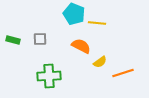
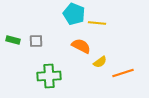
gray square: moved 4 px left, 2 px down
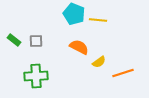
yellow line: moved 1 px right, 3 px up
green rectangle: moved 1 px right; rotated 24 degrees clockwise
orange semicircle: moved 2 px left, 1 px down
yellow semicircle: moved 1 px left
green cross: moved 13 px left
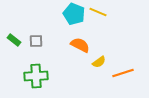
yellow line: moved 8 px up; rotated 18 degrees clockwise
orange semicircle: moved 1 px right, 2 px up
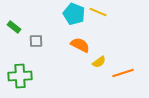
green rectangle: moved 13 px up
green cross: moved 16 px left
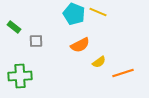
orange semicircle: rotated 126 degrees clockwise
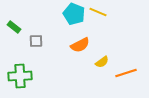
yellow semicircle: moved 3 px right
orange line: moved 3 px right
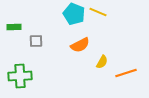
green rectangle: rotated 40 degrees counterclockwise
yellow semicircle: rotated 24 degrees counterclockwise
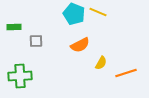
yellow semicircle: moved 1 px left, 1 px down
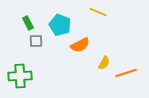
cyan pentagon: moved 14 px left, 11 px down
green rectangle: moved 14 px right, 4 px up; rotated 64 degrees clockwise
yellow semicircle: moved 3 px right
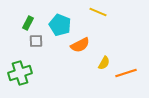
green rectangle: rotated 56 degrees clockwise
green cross: moved 3 px up; rotated 15 degrees counterclockwise
